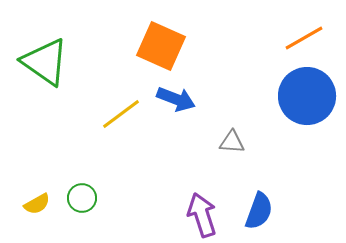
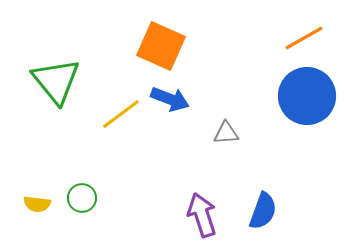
green triangle: moved 11 px right, 19 px down; rotated 16 degrees clockwise
blue arrow: moved 6 px left
gray triangle: moved 6 px left, 9 px up; rotated 8 degrees counterclockwise
yellow semicircle: rotated 36 degrees clockwise
blue semicircle: moved 4 px right
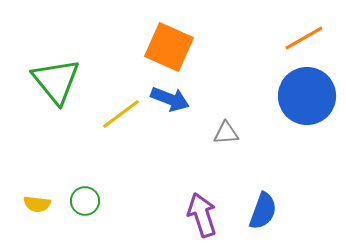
orange square: moved 8 px right, 1 px down
green circle: moved 3 px right, 3 px down
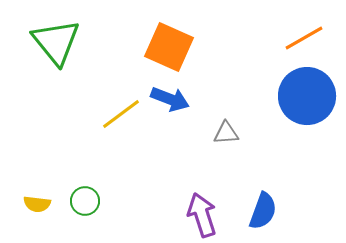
green triangle: moved 39 px up
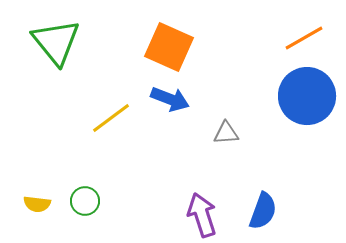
yellow line: moved 10 px left, 4 px down
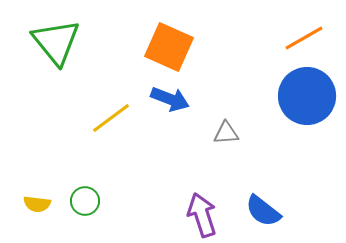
blue semicircle: rotated 108 degrees clockwise
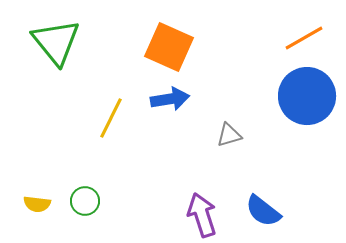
blue arrow: rotated 30 degrees counterclockwise
yellow line: rotated 27 degrees counterclockwise
gray triangle: moved 3 px right, 2 px down; rotated 12 degrees counterclockwise
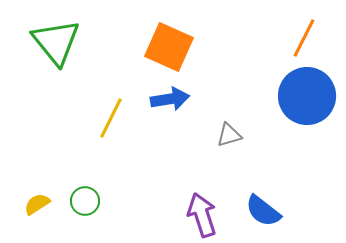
orange line: rotated 33 degrees counterclockwise
yellow semicircle: rotated 140 degrees clockwise
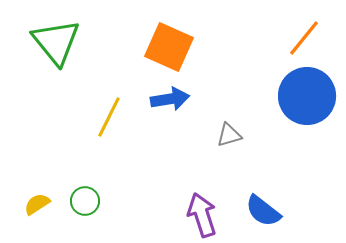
orange line: rotated 12 degrees clockwise
yellow line: moved 2 px left, 1 px up
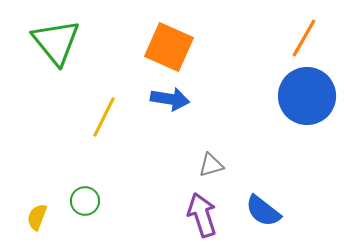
orange line: rotated 9 degrees counterclockwise
blue arrow: rotated 18 degrees clockwise
yellow line: moved 5 px left
gray triangle: moved 18 px left, 30 px down
yellow semicircle: moved 13 px down; rotated 36 degrees counterclockwise
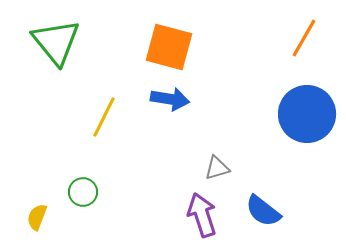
orange square: rotated 9 degrees counterclockwise
blue circle: moved 18 px down
gray triangle: moved 6 px right, 3 px down
green circle: moved 2 px left, 9 px up
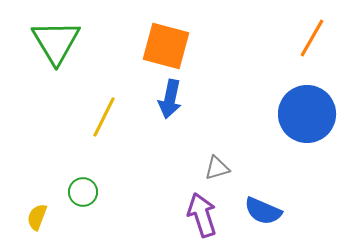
orange line: moved 8 px right
green triangle: rotated 8 degrees clockwise
orange square: moved 3 px left, 1 px up
blue arrow: rotated 93 degrees clockwise
blue semicircle: rotated 15 degrees counterclockwise
